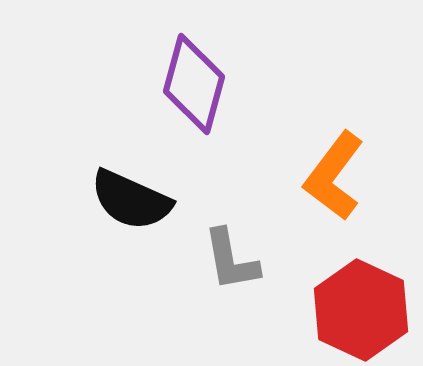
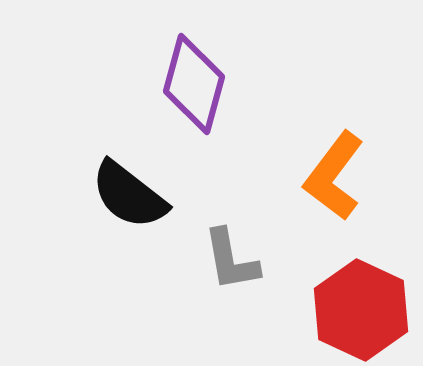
black semicircle: moved 2 px left, 5 px up; rotated 14 degrees clockwise
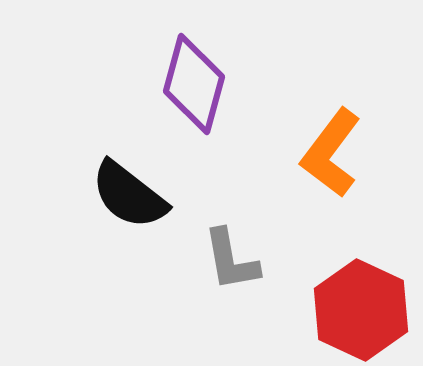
orange L-shape: moved 3 px left, 23 px up
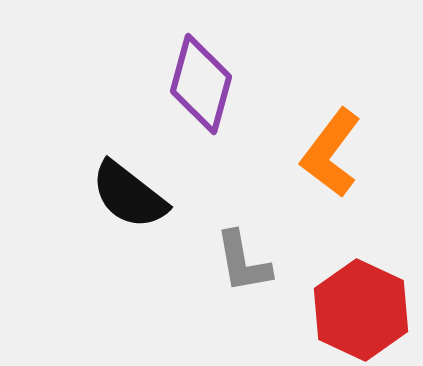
purple diamond: moved 7 px right
gray L-shape: moved 12 px right, 2 px down
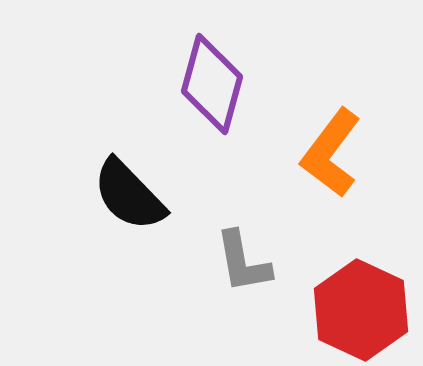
purple diamond: moved 11 px right
black semicircle: rotated 8 degrees clockwise
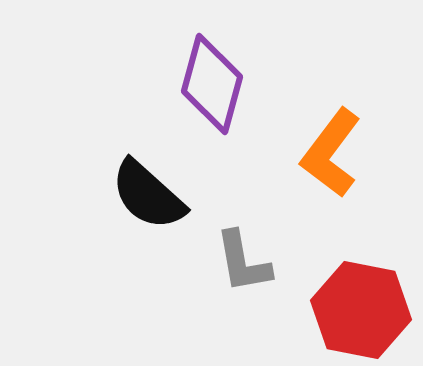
black semicircle: moved 19 px right; rotated 4 degrees counterclockwise
red hexagon: rotated 14 degrees counterclockwise
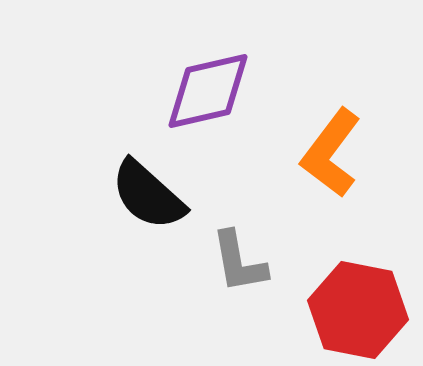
purple diamond: moved 4 px left, 7 px down; rotated 62 degrees clockwise
gray L-shape: moved 4 px left
red hexagon: moved 3 px left
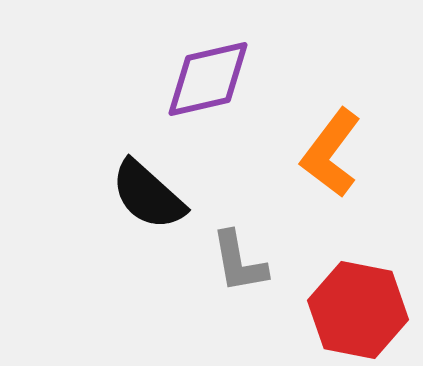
purple diamond: moved 12 px up
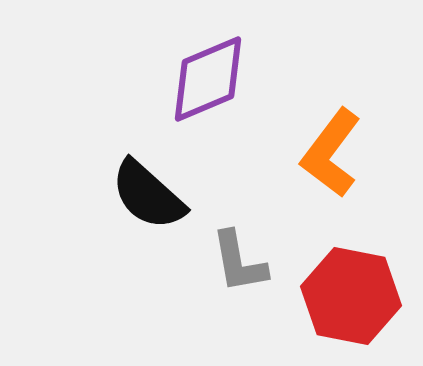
purple diamond: rotated 10 degrees counterclockwise
red hexagon: moved 7 px left, 14 px up
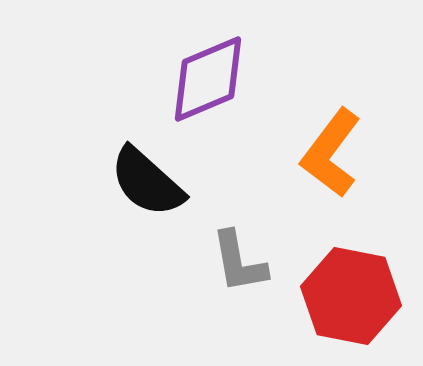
black semicircle: moved 1 px left, 13 px up
